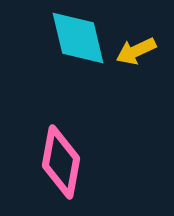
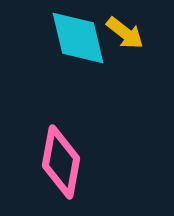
yellow arrow: moved 11 px left, 18 px up; rotated 117 degrees counterclockwise
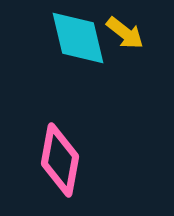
pink diamond: moved 1 px left, 2 px up
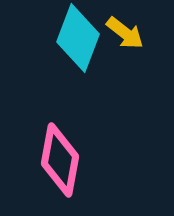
cyan diamond: rotated 34 degrees clockwise
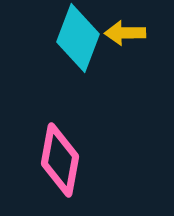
yellow arrow: rotated 141 degrees clockwise
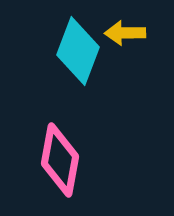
cyan diamond: moved 13 px down
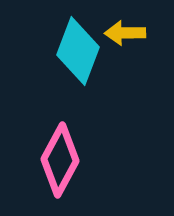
pink diamond: rotated 18 degrees clockwise
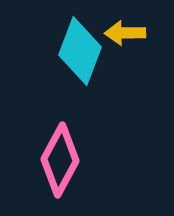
cyan diamond: moved 2 px right
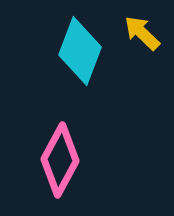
yellow arrow: moved 17 px right; rotated 45 degrees clockwise
